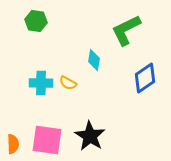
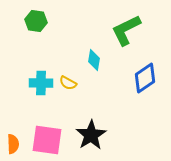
black star: moved 1 px right, 1 px up; rotated 8 degrees clockwise
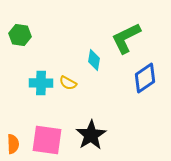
green hexagon: moved 16 px left, 14 px down
green L-shape: moved 8 px down
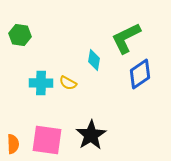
blue diamond: moved 5 px left, 4 px up
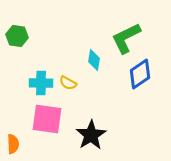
green hexagon: moved 3 px left, 1 px down
pink square: moved 21 px up
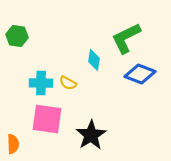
blue diamond: rotated 56 degrees clockwise
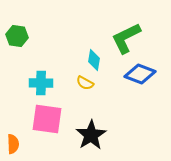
yellow semicircle: moved 17 px right
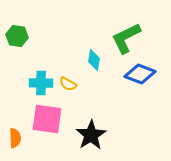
yellow semicircle: moved 17 px left, 1 px down
orange semicircle: moved 2 px right, 6 px up
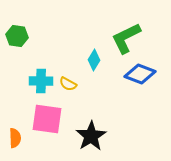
cyan diamond: rotated 20 degrees clockwise
cyan cross: moved 2 px up
black star: moved 1 px down
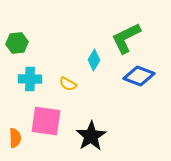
green hexagon: moved 7 px down; rotated 15 degrees counterclockwise
blue diamond: moved 1 px left, 2 px down
cyan cross: moved 11 px left, 2 px up
pink square: moved 1 px left, 2 px down
